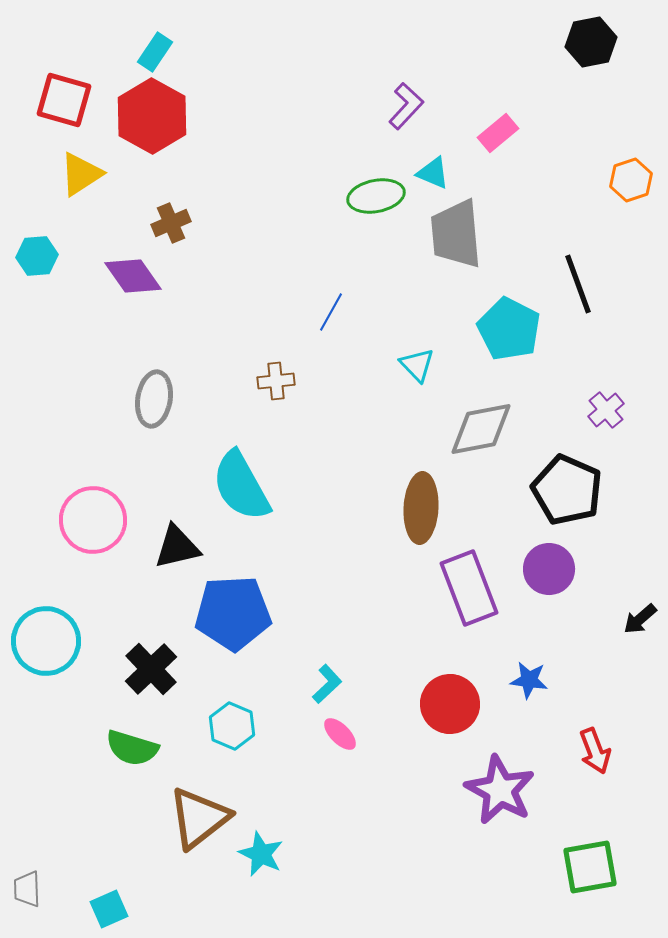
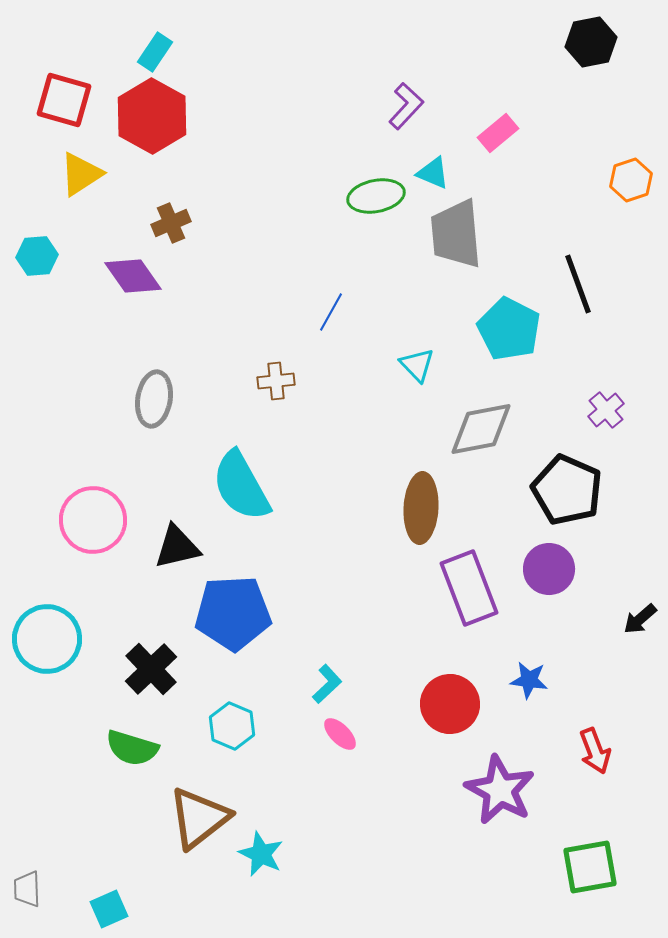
cyan circle at (46, 641): moved 1 px right, 2 px up
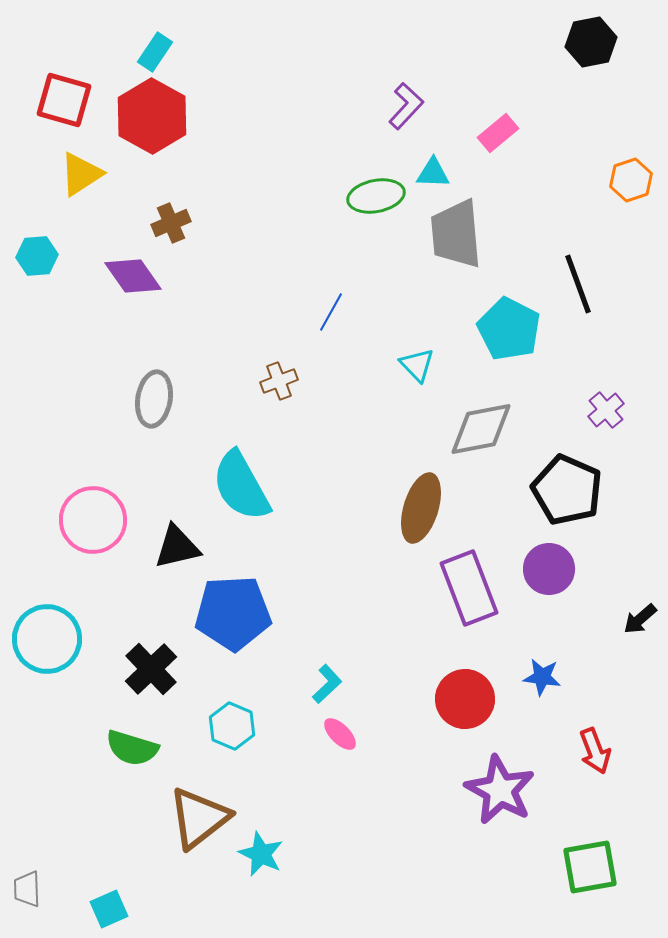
cyan triangle at (433, 173): rotated 21 degrees counterclockwise
brown cross at (276, 381): moved 3 px right; rotated 15 degrees counterclockwise
brown ellipse at (421, 508): rotated 14 degrees clockwise
blue star at (529, 680): moved 13 px right, 3 px up
red circle at (450, 704): moved 15 px right, 5 px up
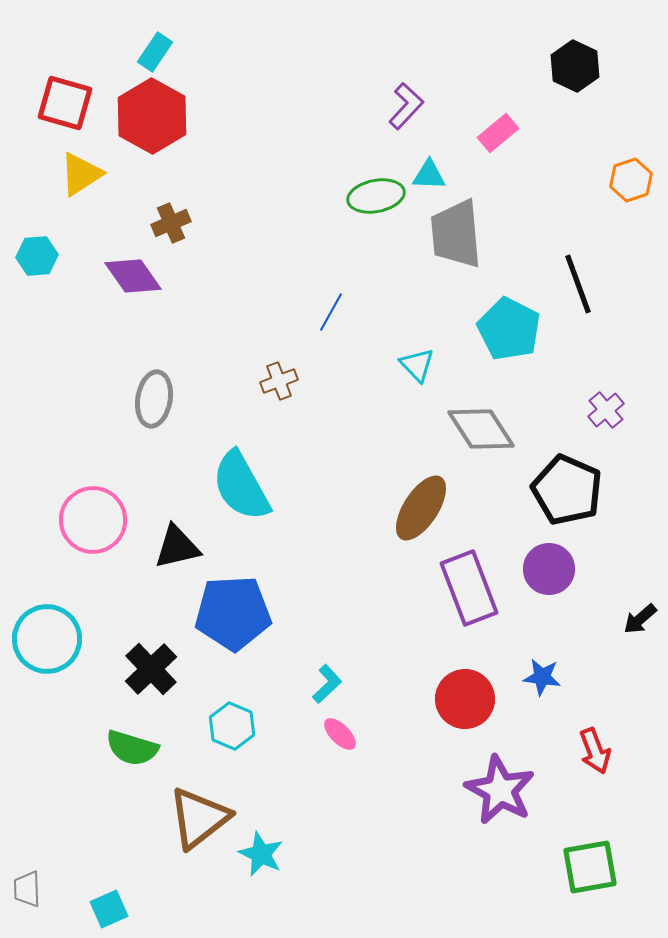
black hexagon at (591, 42): moved 16 px left, 24 px down; rotated 24 degrees counterclockwise
red square at (64, 100): moved 1 px right, 3 px down
cyan triangle at (433, 173): moved 4 px left, 2 px down
gray diamond at (481, 429): rotated 68 degrees clockwise
brown ellipse at (421, 508): rotated 16 degrees clockwise
